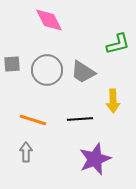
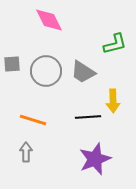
green L-shape: moved 3 px left
gray circle: moved 1 px left, 1 px down
black line: moved 8 px right, 2 px up
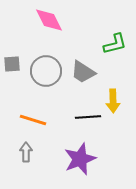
purple star: moved 15 px left
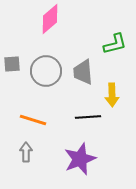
pink diamond: moved 1 px right, 1 px up; rotated 76 degrees clockwise
gray trapezoid: rotated 52 degrees clockwise
yellow arrow: moved 1 px left, 6 px up
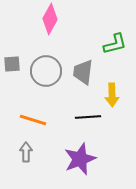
pink diamond: rotated 20 degrees counterclockwise
gray trapezoid: rotated 12 degrees clockwise
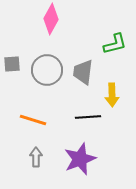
pink diamond: moved 1 px right
gray circle: moved 1 px right, 1 px up
gray arrow: moved 10 px right, 5 px down
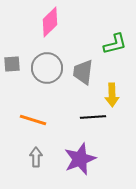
pink diamond: moved 1 px left, 3 px down; rotated 16 degrees clockwise
gray circle: moved 2 px up
black line: moved 5 px right
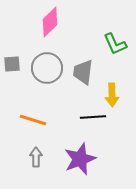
green L-shape: rotated 80 degrees clockwise
